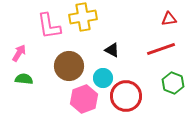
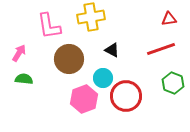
yellow cross: moved 8 px right
brown circle: moved 7 px up
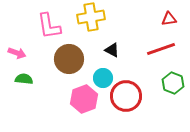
pink arrow: moved 2 px left; rotated 78 degrees clockwise
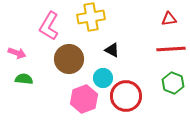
pink L-shape: rotated 40 degrees clockwise
red line: moved 10 px right; rotated 16 degrees clockwise
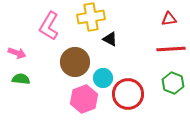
black triangle: moved 2 px left, 11 px up
brown circle: moved 6 px right, 3 px down
green semicircle: moved 3 px left
red circle: moved 2 px right, 2 px up
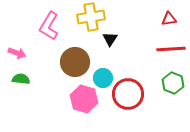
black triangle: rotated 35 degrees clockwise
pink hexagon: rotated 24 degrees counterclockwise
